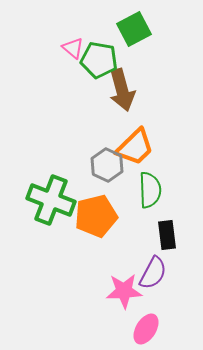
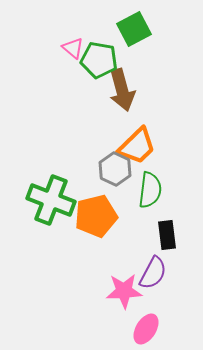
orange trapezoid: moved 2 px right, 1 px up
gray hexagon: moved 8 px right, 4 px down
green semicircle: rotated 9 degrees clockwise
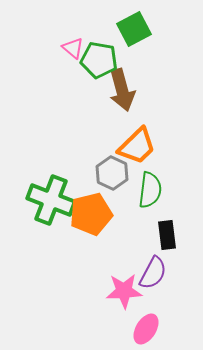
gray hexagon: moved 3 px left, 4 px down
orange pentagon: moved 5 px left, 2 px up
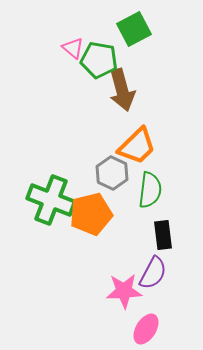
black rectangle: moved 4 px left
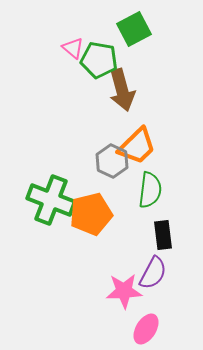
gray hexagon: moved 12 px up
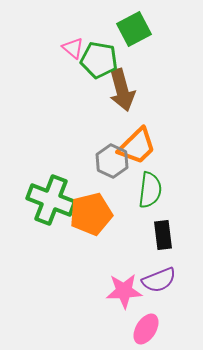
purple semicircle: moved 6 px right, 7 px down; rotated 40 degrees clockwise
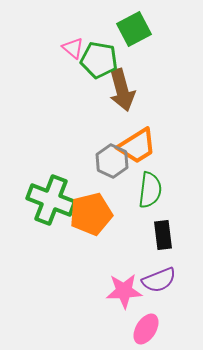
orange trapezoid: rotated 12 degrees clockwise
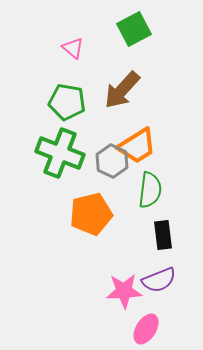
green pentagon: moved 32 px left, 42 px down
brown arrow: rotated 57 degrees clockwise
green cross: moved 9 px right, 47 px up
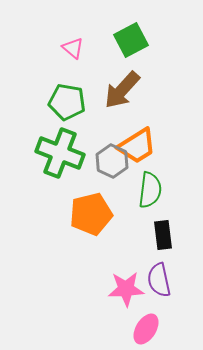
green square: moved 3 px left, 11 px down
purple semicircle: rotated 100 degrees clockwise
pink star: moved 2 px right, 2 px up
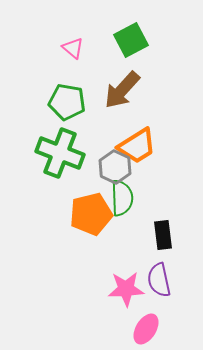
gray hexagon: moved 3 px right, 6 px down
green semicircle: moved 28 px left, 8 px down; rotated 9 degrees counterclockwise
